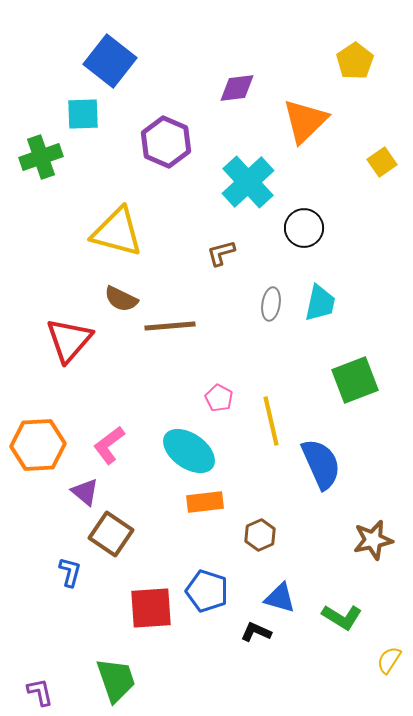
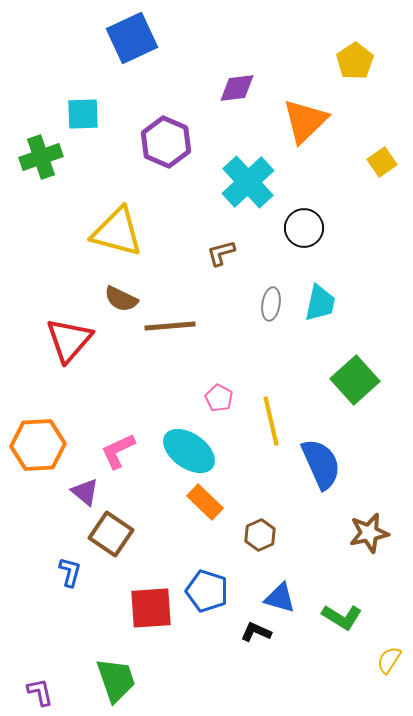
blue square: moved 22 px right, 23 px up; rotated 27 degrees clockwise
green square: rotated 21 degrees counterclockwise
pink L-shape: moved 9 px right, 6 px down; rotated 12 degrees clockwise
orange rectangle: rotated 51 degrees clockwise
brown star: moved 4 px left, 7 px up
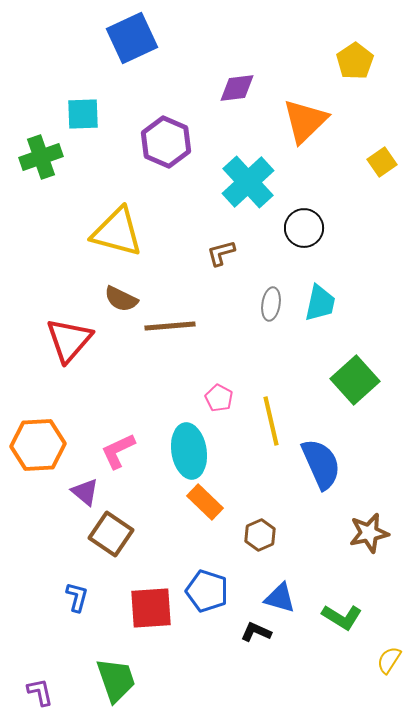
cyan ellipse: rotated 46 degrees clockwise
blue L-shape: moved 7 px right, 25 px down
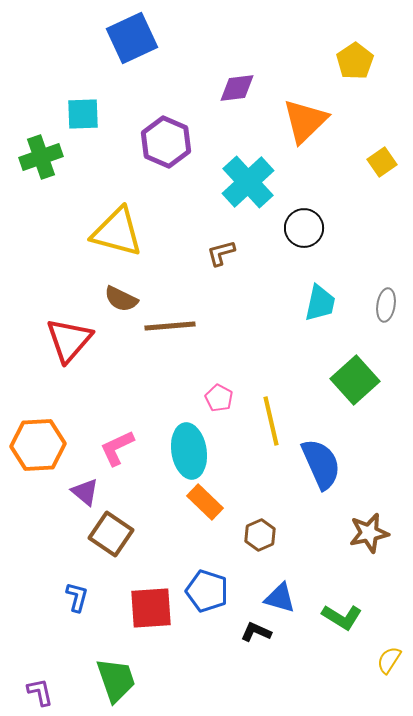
gray ellipse: moved 115 px right, 1 px down
pink L-shape: moved 1 px left, 3 px up
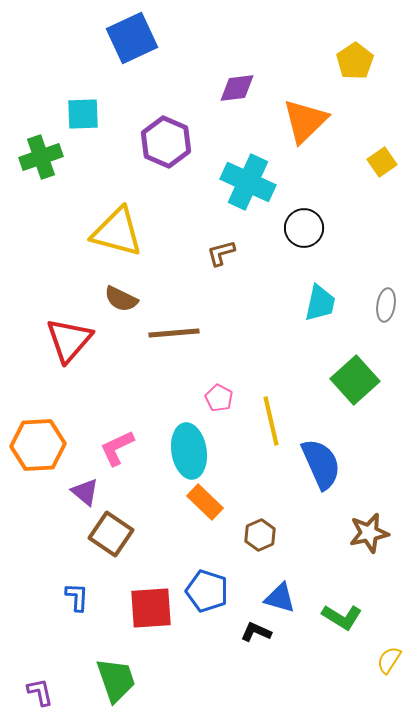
cyan cross: rotated 22 degrees counterclockwise
brown line: moved 4 px right, 7 px down
blue L-shape: rotated 12 degrees counterclockwise
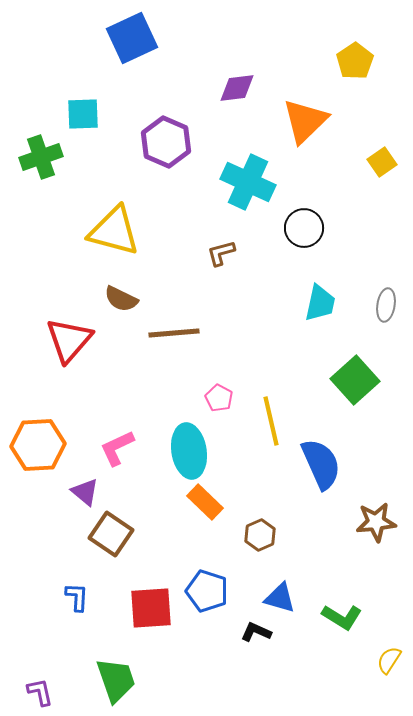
yellow triangle: moved 3 px left, 1 px up
brown star: moved 7 px right, 11 px up; rotated 6 degrees clockwise
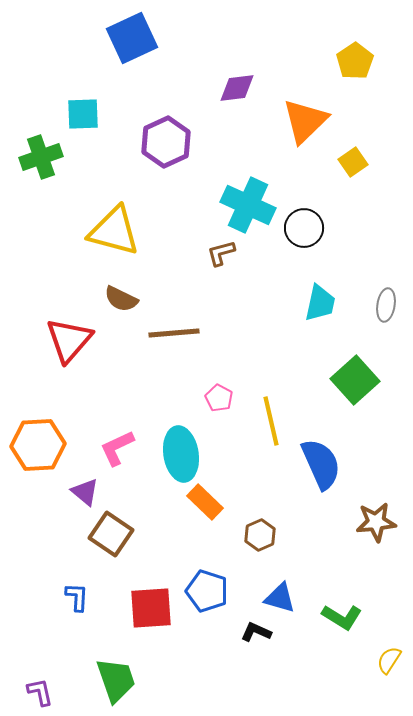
purple hexagon: rotated 12 degrees clockwise
yellow square: moved 29 px left
cyan cross: moved 23 px down
cyan ellipse: moved 8 px left, 3 px down
